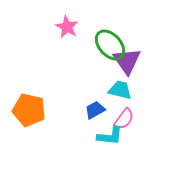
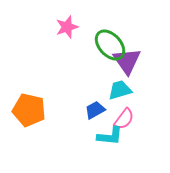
pink star: rotated 25 degrees clockwise
cyan trapezoid: rotated 30 degrees counterclockwise
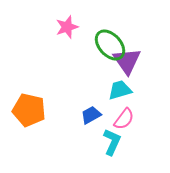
blue trapezoid: moved 4 px left, 5 px down
cyan L-shape: moved 2 px right, 6 px down; rotated 72 degrees counterclockwise
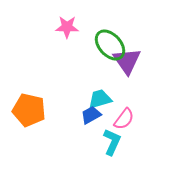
pink star: rotated 20 degrees clockwise
cyan trapezoid: moved 20 px left, 9 px down
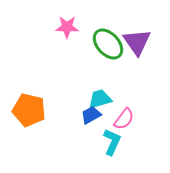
green ellipse: moved 2 px left, 1 px up
purple triangle: moved 10 px right, 19 px up
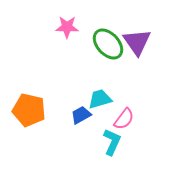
blue trapezoid: moved 10 px left
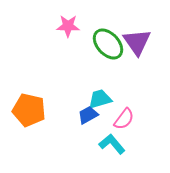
pink star: moved 1 px right, 1 px up
blue trapezoid: moved 7 px right
cyan L-shape: moved 2 px down; rotated 64 degrees counterclockwise
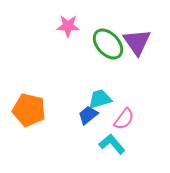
blue trapezoid: rotated 10 degrees counterclockwise
